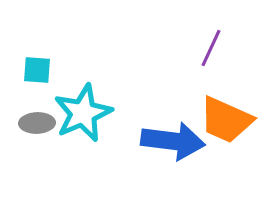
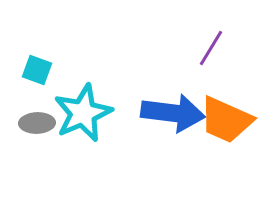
purple line: rotated 6 degrees clockwise
cyan square: rotated 16 degrees clockwise
blue arrow: moved 28 px up
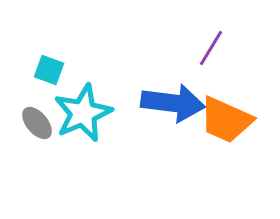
cyan square: moved 12 px right
blue arrow: moved 10 px up
gray ellipse: rotated 52 degrees clockwise
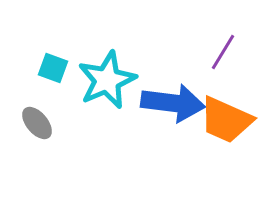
purple line: moved 12 px right, 4 px down
cyan square: moved 4 px right, 2 px up
cyan star: moved 24 px right, 33 px up
